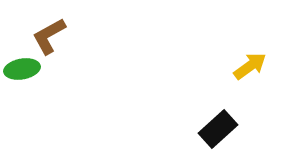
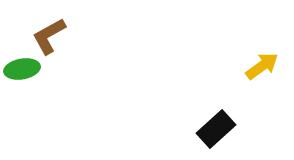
yellow arrow: moved 12 px right
black rectangle: moved 2 px left
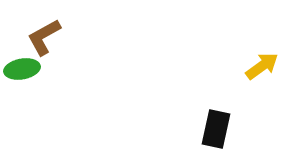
brown L-shape: moved 5 px left, 1 px down
black rectangle: rotated 36 degrees counterclockwise
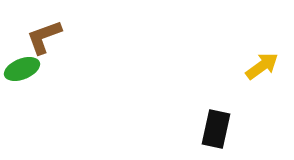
brown L-shape: rotated 9 degrees clockwise
green ellipse: rotated 12 degrees counterclockwise
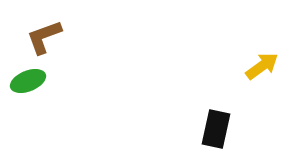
green ellipse: moved 6 px right, 12 px down
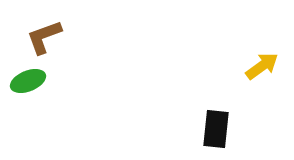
black rectangle: rotated 6 degrees counterclockwise
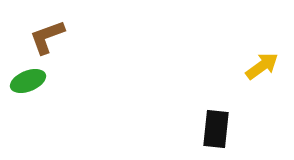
brown L-shape: moved 3 px right
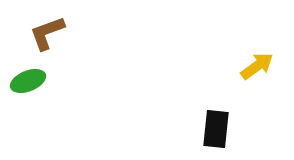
brown L-shape: moved 4 px up
yellow arrow: moved 5 px left
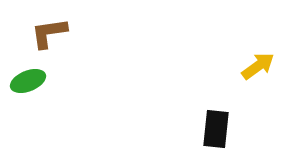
brown L-shape: moved 2 px right; rotated 12 degrees clockwise
yellow arrow: moved 1 px right
